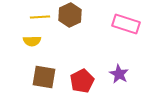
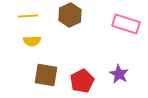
yellow line: moved 12 px left, 1 px up
brown square: moved 2 px right, 2 px up
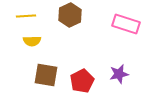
yellow line: moved 2 px left
purple star: rotated 30 degrees clockwise
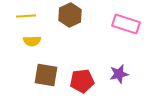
red pentagon: rotated 20 degrees clockwise
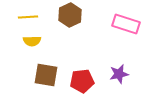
yellow line: moved 2 px right, 1 px down
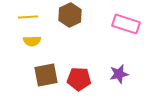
brown square: rotated 20 degrees counterclockwise
red pentagon: moved 3 px left, 2 px up; rotated 10 degrees clockwise
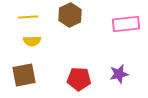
pink rectangle: rotated 24 degrees counterclockwise
brown square: moved 22 px left
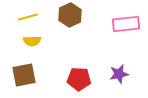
yellow line: rotated 12 degrees counterclockwise
